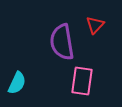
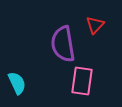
purple semicircle: moved 1 px right, 2 px down
cyan semicircle: rotated 50 degrees counterclockwise
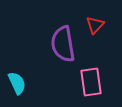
pink rectangle: moved 9 px right, 1 px down; rotated 16 degrees counterclockwise
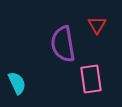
red triangle: moved 2 px right; rotated 12 degrees counterclockwise
pink rectangle: moved 3 px up
